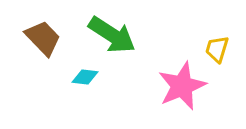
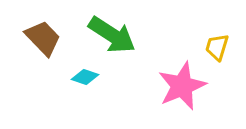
yellow trapezoid: moved 2 px up
cyan diamond: rotated 12 degrees clockwise
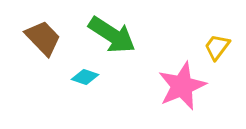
yellow trapezoid: rotated 20 degrees clockwise
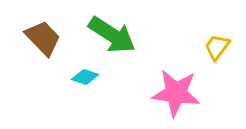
pink star: moved 6 px left, 7 px down; rotated 30 degrees clockwise
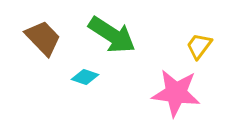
yellow trapezoid: moved 18 px left, 1 px up
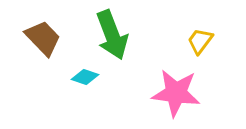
green arrow: rotated 36 degrees clockwise
yellow trapezoid: moved 1 px right, 5 px up
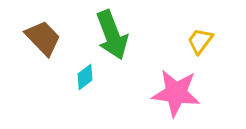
cyan diamond: rotated 56 degrees counterclockwise
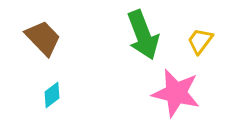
green arrow: moved 31 px right
cyan diamond: moved 33 px left, 18 px down
pink star: rotated 6 degrees clockwise
